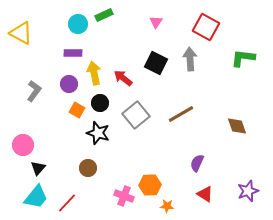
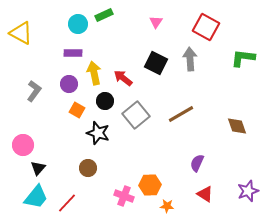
black circle: moved 5 px right, 2 px up
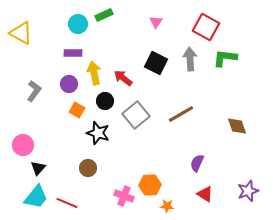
green L-shape: moved 18 px left
red line: rotated 70 degrees clockwise
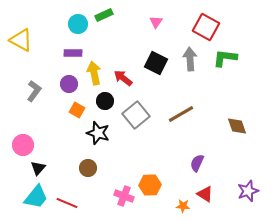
yellow triangle: moved 7 px down
orange star: moved 16 px right
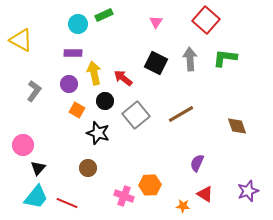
red square: moved 7 px up; rotated 12 degrees clockwise
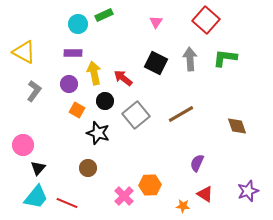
yellow triangle: moved 3 px right, 12 px down
pink cross: rotated 24 degrees clockwise
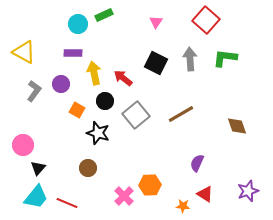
purple circle: moved 8 px left
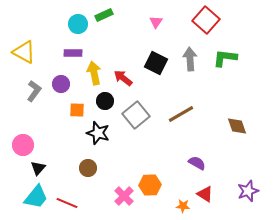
orange square: rotated 28 degrees counterclockwise
purple semicircle: rotated 96 degrees clockwise
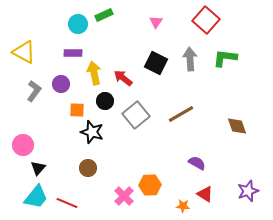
black star: moved 6 px left, 1 px up
